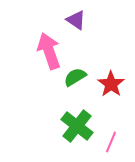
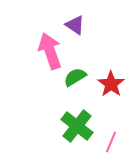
purple triangle: moved 1 px left, 5 px down
pink arrow: moved 1 px right
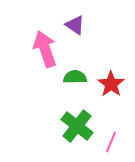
pink arrow: moved 5 px left, 2 px up
green semicircle: rotated 30 degrees clockwise
